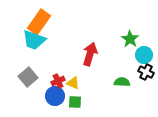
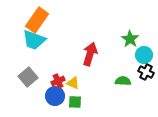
orange rectangle: moved 2 px left, 2 px up
green semicircle: moved 1 px right, 1 px up
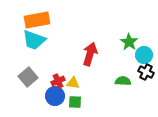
orange rectangle: rotated 45 degrees clockwise
green star: moved 1 px left, 3 px down
yellow triangle: rotated 16 degrees counterclockwise
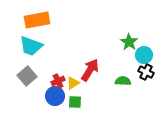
cyan trapezoid: moved 3 px left, 6 px down
red arrow: moved 16 px down; rotated 15 degrees clockwise
gray square: moved 1 px left, 1 px up
yellow triangle: rotated 40 degrees counterclockwise
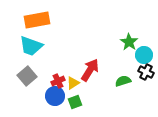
green semicircle: rotated 21 degrees counterclockwise
green square: rotated 24 degrees counterclockwise
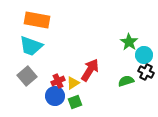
orange rectangle: rotated 20 degrees clockwise
green semicircle: moved 3 px right
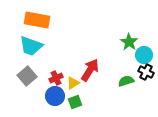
red cross: moved 2 px left, 3 px up
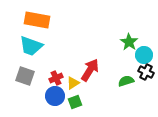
gray square: moved 2 px left; rotated 30 degrees counterclockwise
